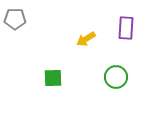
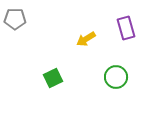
purple rectangle: rotated 20 degrees counterclockwise
green square: rotated 24 degrees counterclockwise
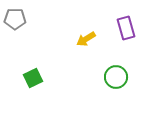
green square: moved 20 px left
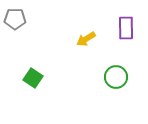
purple rectangle: rotated 15 degrees clockwise
green square: rotated 30 degrees counterclockwise
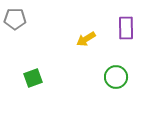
green square: rotated 36 degrees clockwise
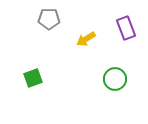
gray pentagon: moved 34 px right
purple rectangle: rotated 20 degrees counterclockwise
green circle: moved 1 px left, 2 px down
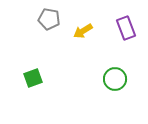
gray pentagon: rotated 10 degrees clockwise
yellow arrow: moved 3 px left, 8 px up
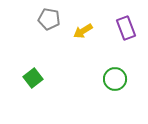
green square: rotated 18 degrees counterclockwise
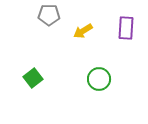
gray pentagon: moved 4 px up; rotated 10 degrees counterclockwise
purple rectangle: rotated 25 degrees clockwise
green circle: moved 16 px left
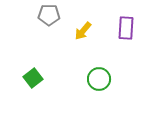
yellow arrow: rotated 18 degrees counterclockwise
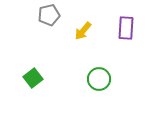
gray pentagon: rotated 15 degrees counterclockwise
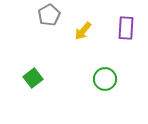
gray pentagon: rotated 15 degrees counterclockwise
green circle: moved 6 px right
